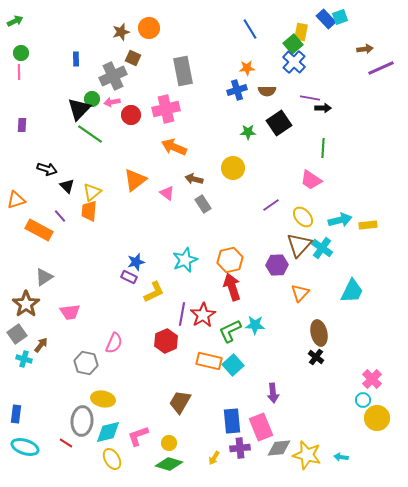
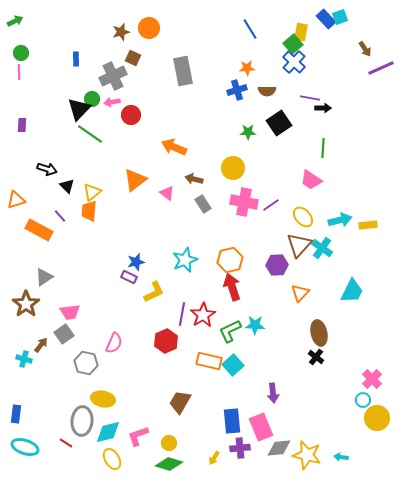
brown arrow at (365, 49): rotated 63 degrees clockwise
pink cross at (166, 109): moved 78 px right, 93 px down; rotated 24 degrees clockwise
gray square at (17, 334): moved 47 px right
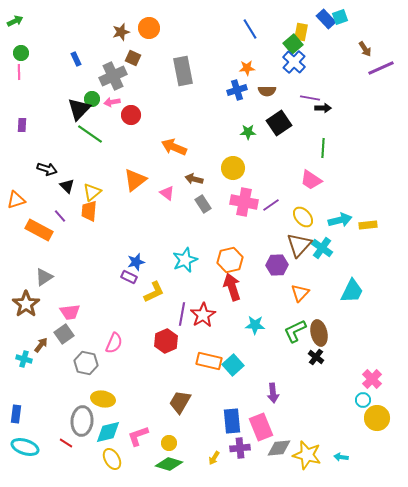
blue rectangle at (76, 59): rotated 24 degrees counterclockwise
green L-shape at (230, 331): moved 65 px right
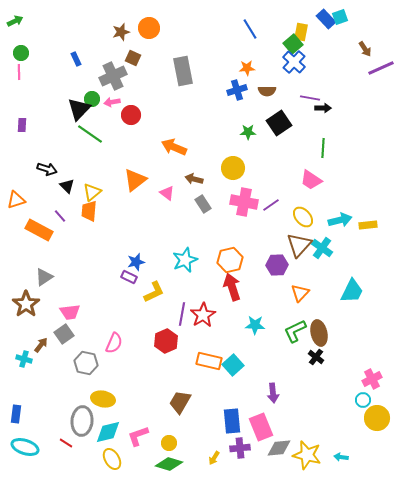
pink cross at (372, 379): rotated 18 degrees clockwise
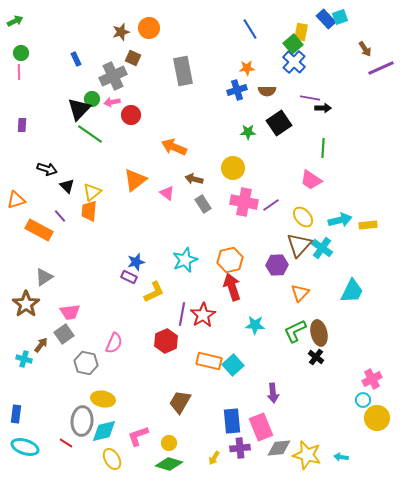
cyan diamond at (108, 432): moved 4 px left, 1 px up
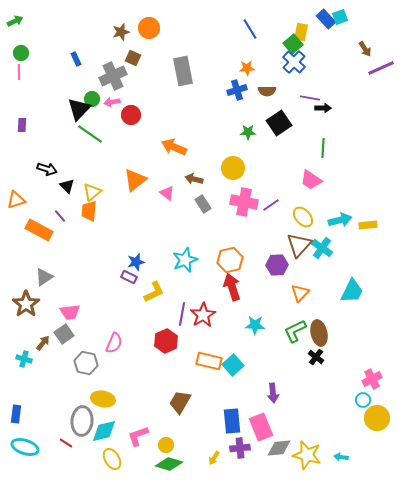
brown arrow at (41, 345): moved 2 px right, 2 px up
yellow circle at (169, 443): moved 3 px left, 2 px down
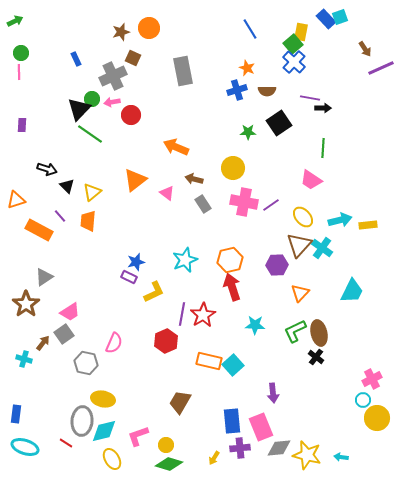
orange star at (247, 68): rotated 28 degrees clockwise
orange arrow at (174, 147): moved 2 px right
orange trapezoid at (89, 211): moved 1 px left, 10 px down
pink trapezoid at (70, 312): rotated 25 degrees counterclockwise
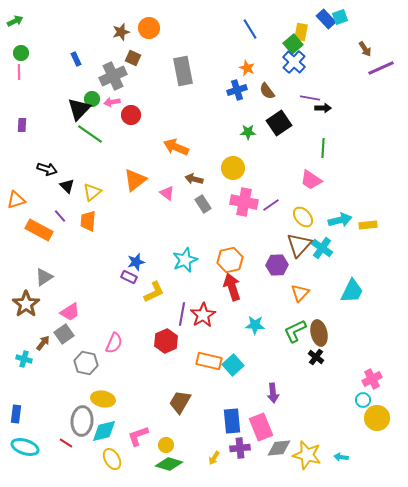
brown semicircle at (267, 91): rotated 54 degrees clockwise
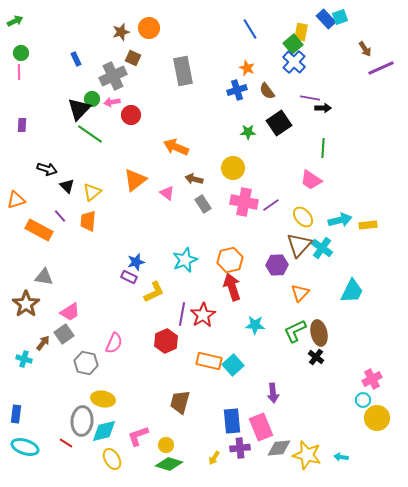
gray triangle at (44, 277): rotated 42 degrees clockwise
brown trapezoid at (180, 402): rotated 15 degrees counterclockwise
